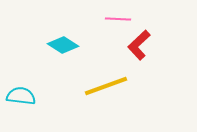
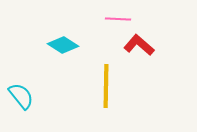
red L-shape: rotated 84 degrees clockwise
yellow line: rotated 69 degrees counterclockwise
cyan semicircle: rotated 44 degrees clockwise
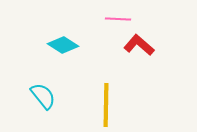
yellow line: moved 19 px down
cyan semicircle: moved 22 px right
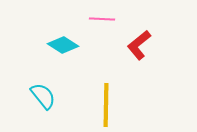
pink line: moved 16 px left
red L-shape: rotated 80 degrees counterclockwise
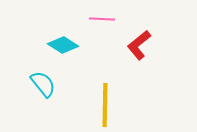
cyan semicircle: moved 12 px up
yellow line: moved 1 px left
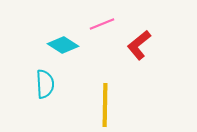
pink line: moved 5 px down; rotated 25 degrees counterclockwise
cyan semicircle: moved 2 px right; rotated 36 degrees clockwise
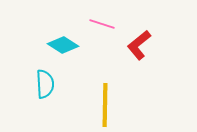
pink line: rotated 40 degrees clockwise
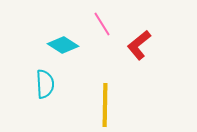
pink line: rotated 40 degrees clockwise
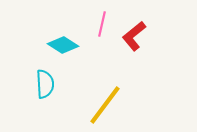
pink line: rotated 45 degrees clockwise
red L-shape: moved 5 px left, 9 px up
yellow line: rotated 36 degrees clockwise
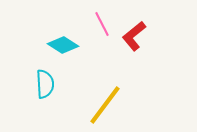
pink line: rotated 40 degrees counterclockwise
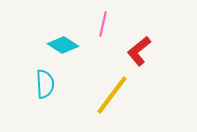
pink line: moved 1 px right; rotated 40 degrees clockwise
red L-shape: moved 5 px right, 15 px down
yellow line: moved 7 px right, 10 px up
